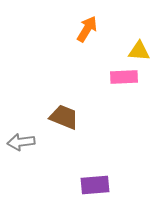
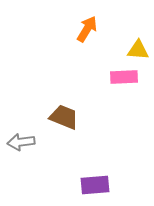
yellow triangle: moved 1 px left, 1 px up
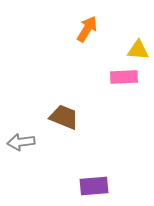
purple rectangle: moved 1 px left, 1 px down
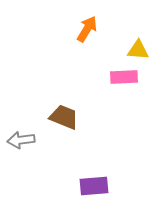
gray arrow: moved 2 px up
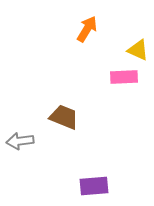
yellow triangle: rotated 20 degrees clockwise
gray arrow: moved 1 px left, 1 px down
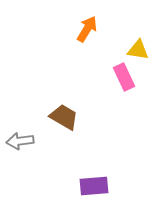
yellow triangle: rotated 15 degrees counterclockwise
pink rectangle: rotated 68 degrees clockwise
brown trapezoid: rotated 8 degrees clockwise
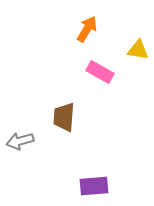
pink rectangle: moved 24 px left, 5 px up; rotated 36 degrees counterclockwise
brown trapezoid: rotated 116 degrees counterclockwise
gray arrow: rotated 8 degrees counterclockwise
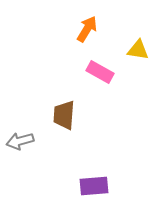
brown trapezoid: moved 2 px up
